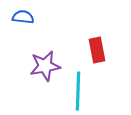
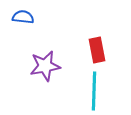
cyan line: moved 16 px right
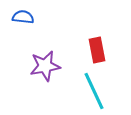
cyan line: rotated 27 degrees counterclockwise
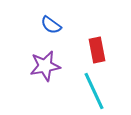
blue semicircle: moved 28 px right, 8 px down; rotated 150 degrees counterclockwise
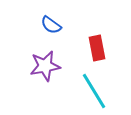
red rectangle: moved 2 px up
cyan line: rotated 6 degrees counterclockwise
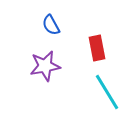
blue semicircle: rotated 25 degrees clockwise
cyan line: moved 13 px right, 1 px down
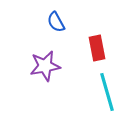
blue semicircle: moved 5 px right, 3 px up
cyan line: rotated 15 degrees clockwise
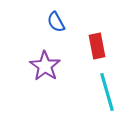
red rectangle: moved 2 px up
purple star: rotated 28 degrees counterclockwise
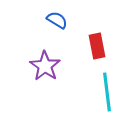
blue semicircle: moved 1 px right, 2 px up; rotated 150 degrees clockwise
cyan line: rotated 9 degrees clockwise
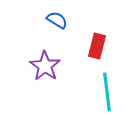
red rectangle: rotated 25 degrees clockwise
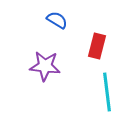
purple star: rotated 28 degrees counterclockwise
